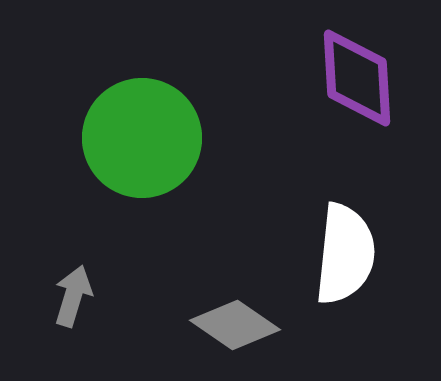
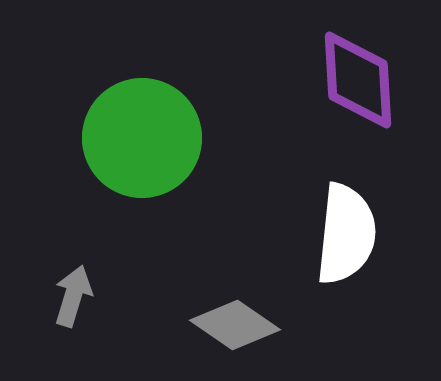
purple diamond: moved 1 px right, 2 px down
white semicircle: moved 1 px right, 20 px up
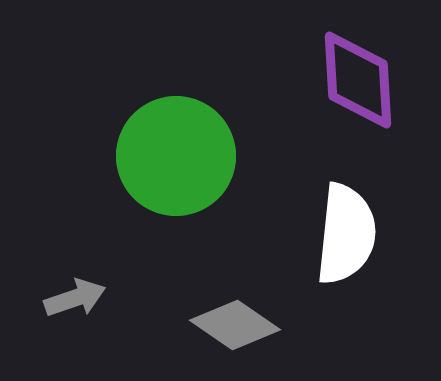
green circle: moved 34 px right, 18 px down
gray arrow: moved 2 px right, 2 px down; rotated 54 degrees clockwise
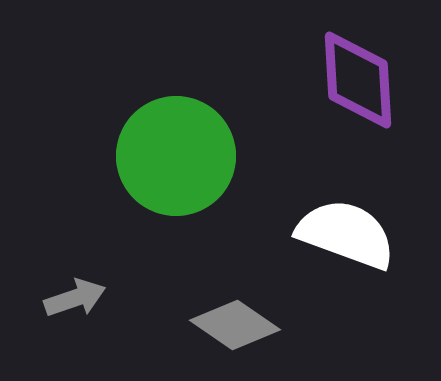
white semicircle: rotated 76 degrees counterclockwise
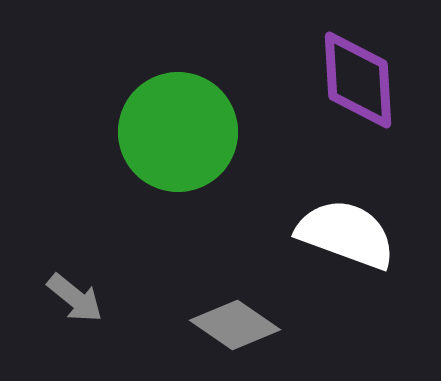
green circle: moved 2 px right, 24 px up
gray arrow: rotated 58 degrees clockwise
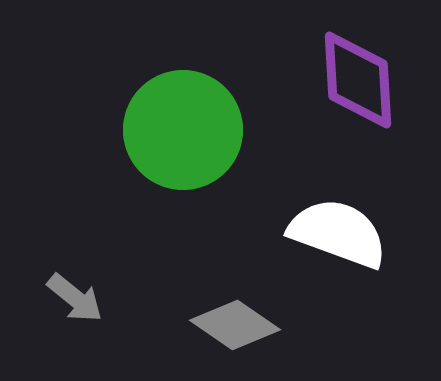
green circle: moved 5 px right, 2 px up
white semicircle: moved 8 px left, 1 px up
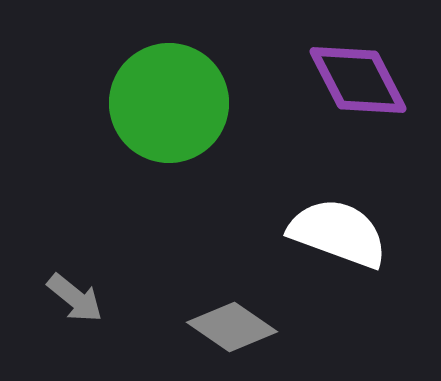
purple diamond: rotated 24 degrees counterclockwise
green circle: moved 14 px left, 27 px up
gray diamond: moved 3 px left, 2 px down
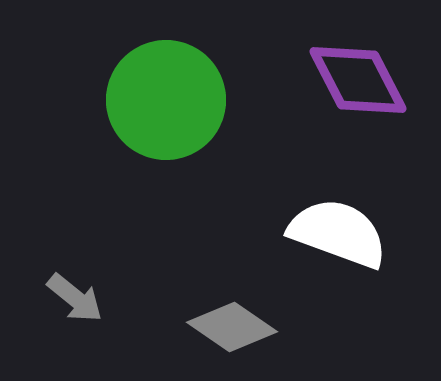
green circle: moved 3 px left, 3 px up
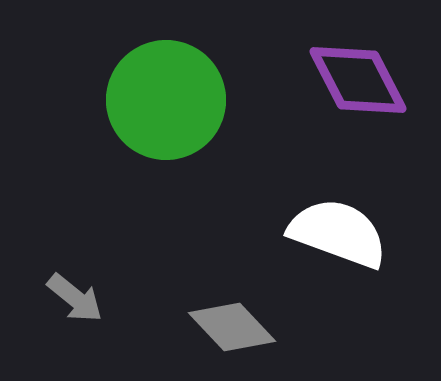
gray diamond: rotated 12 degrees clockwise
